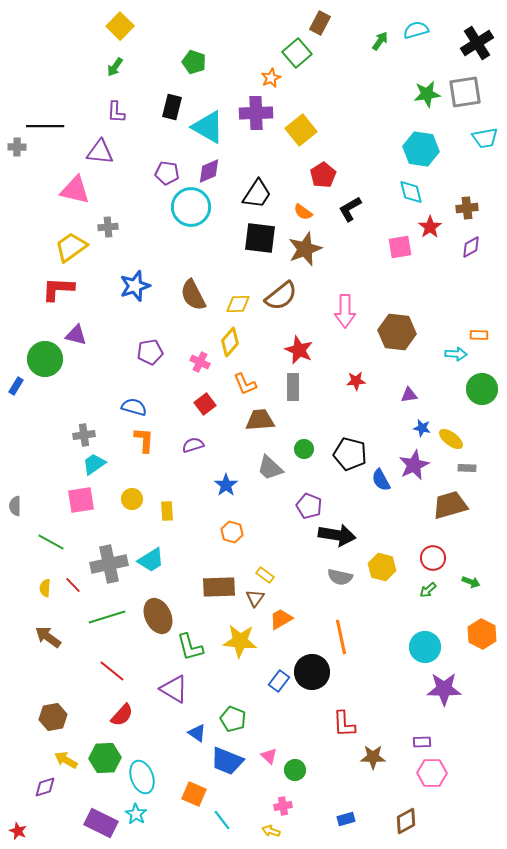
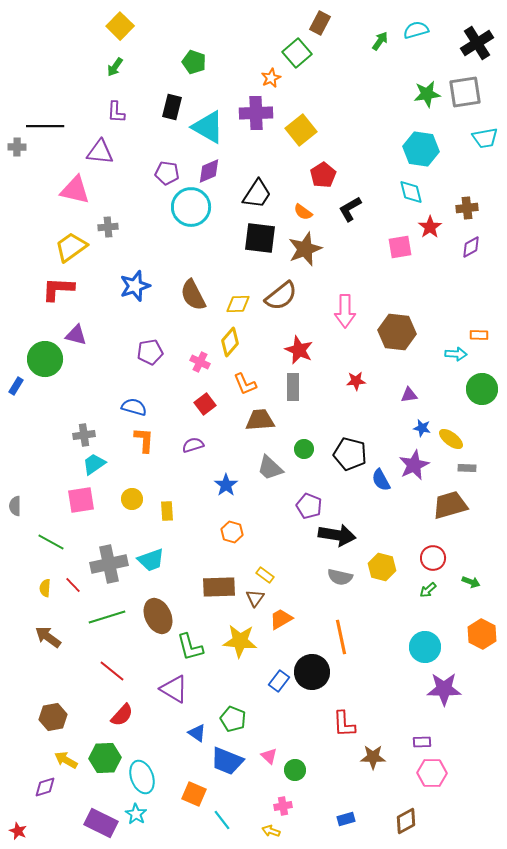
cyan trapezoid at (151, 560): rotated 12 degrees clockwise
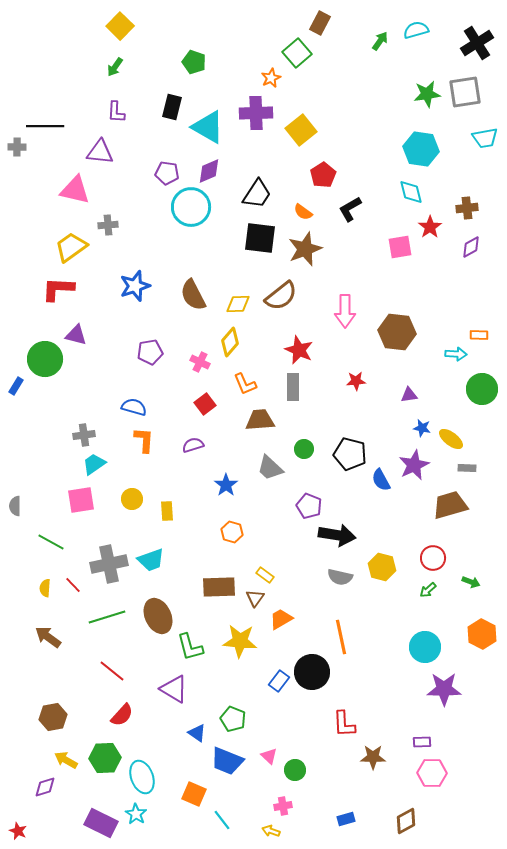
gray cross at (108, 227): moved 2 px up
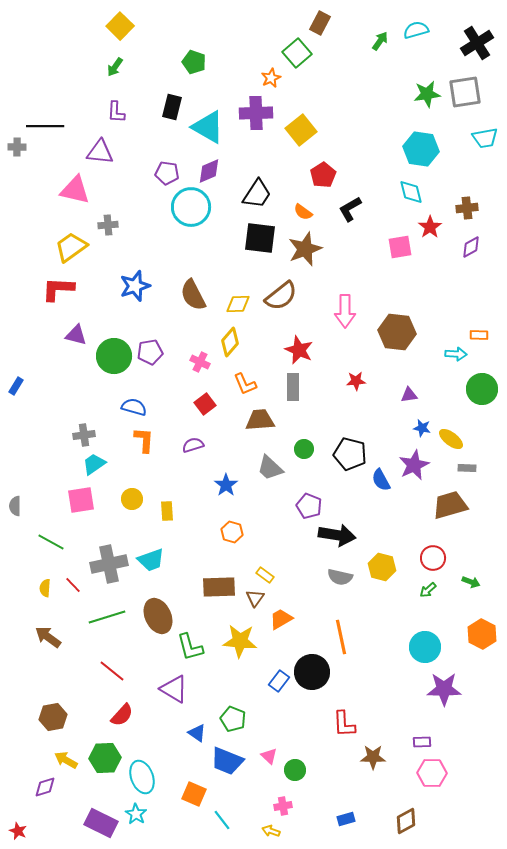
green circle at (45, 359): moved 69 px right, 3 px up
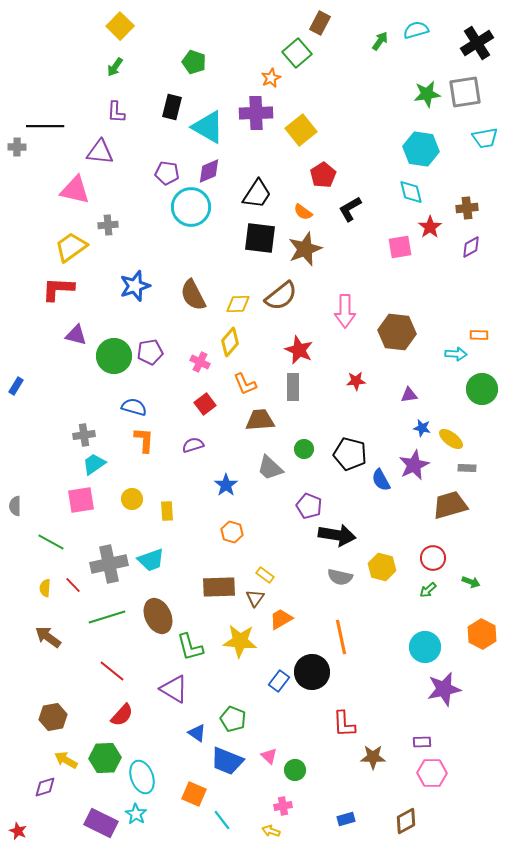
purple star at (444, 689): rotated 12 degrees counterclockwise
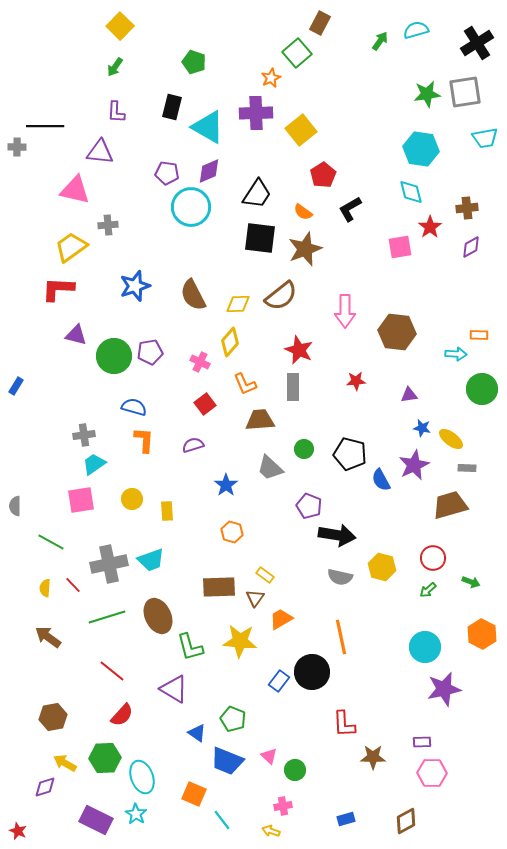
yellow arrow at (66, 760): moved 1 px left, 3 px down
purple rectangle at (101, 823): moved 5 px left, 3 px up
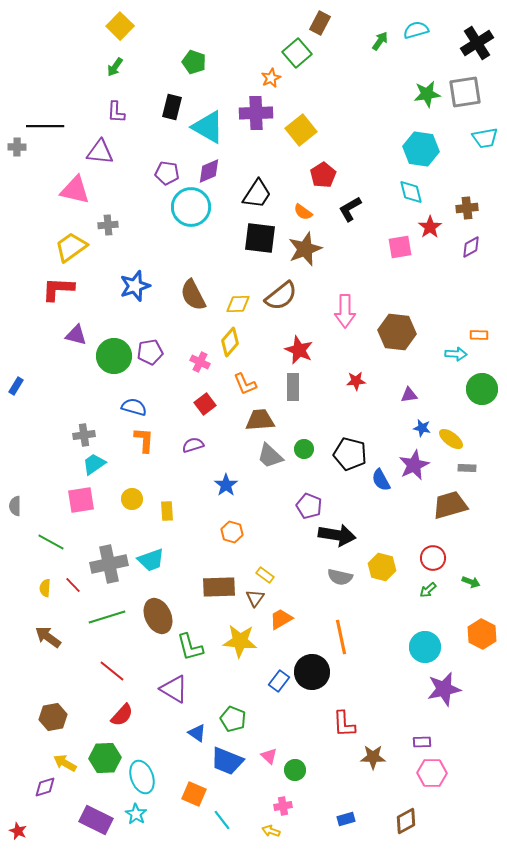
gray trapezoid at (270, 468): moved 12 px up
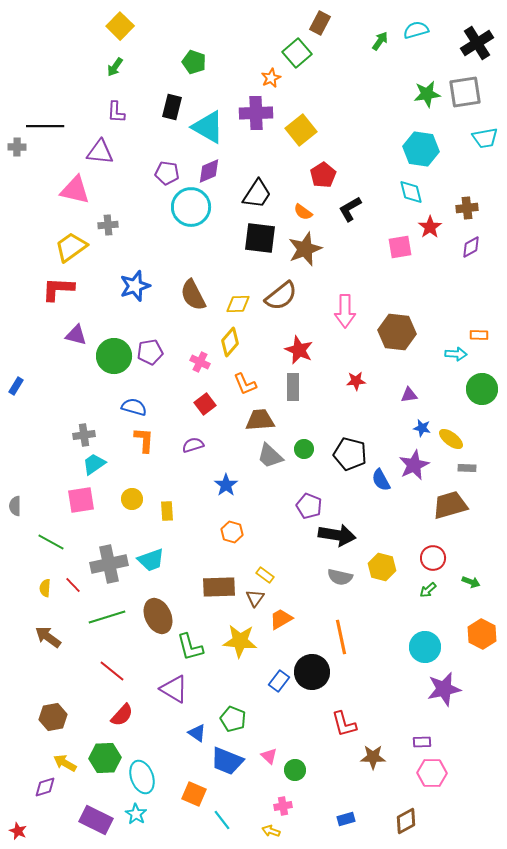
red L-shape at (344, 724): rotated 12 degrees counterclockwise
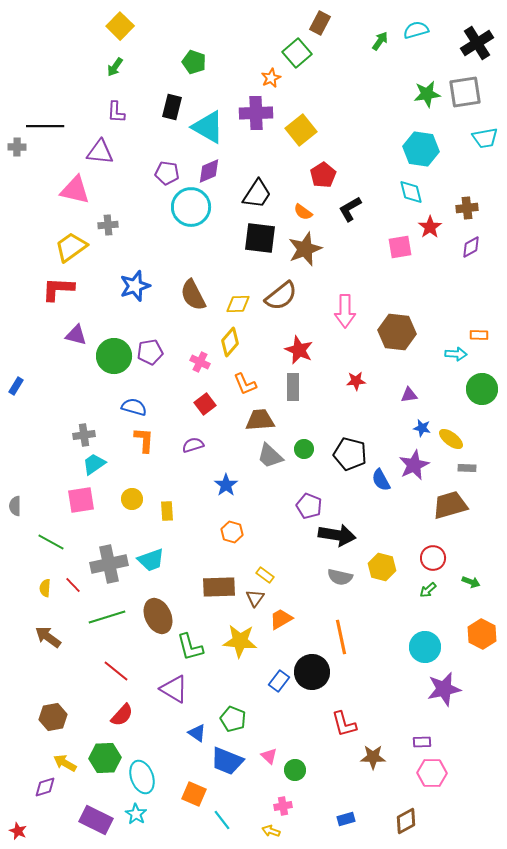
red line at (112, 671): moved 4 px right
